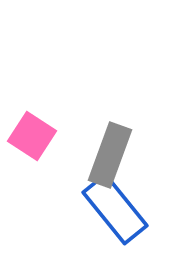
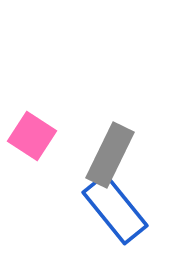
gray rectangle: rotated 6 degrees clockwise
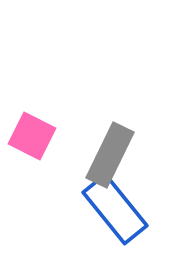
pink square: rotated 6 degrees counterclockwise
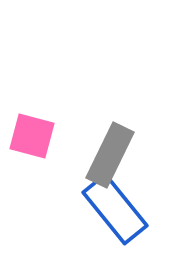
pink square: rotated 12 degrees counterclockwise
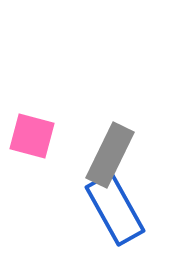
blue rectangle: rotated 10 degrees clockwise
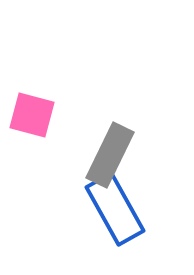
pink square: moved 21 px up
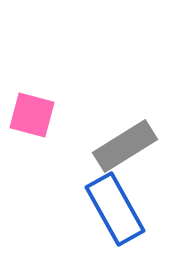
gray rectangle: moved 15 px right, 9 px up; rotated 32 degrees clockwise
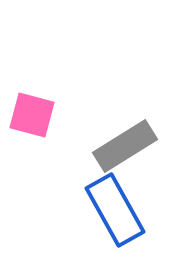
blue rectangle: moved 1 px down
